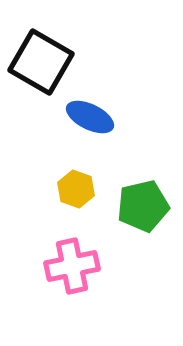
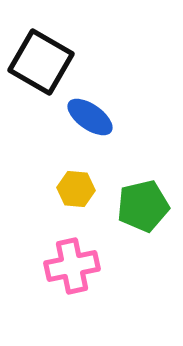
blue ellipse: rotated 9 degrees clockwise
yellow hexagon: rotated 15 degrees counterclockwise
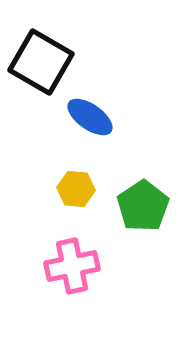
green pentagon: rotated 21 degrees counterclockwise
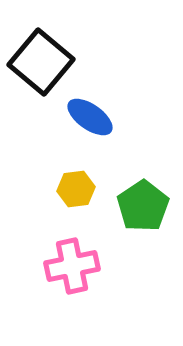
black square: rotated 10 degrees clockwise
yellow hexagon: rotated 12 degrees counterclockwise
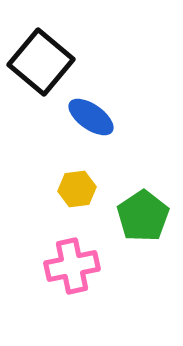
blue ellipse: moved 1 px right
yellow hexagon: moved 1 px right
green pentagon: moved 10 px down
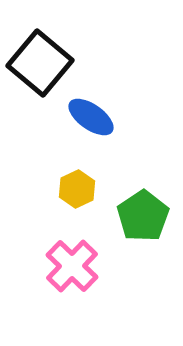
black square: moved 1 px left, 1 px down
yellow hexagon: rotated 18 degrees counterclockwise
pink cross: rotated 34 degrees counterclockwise
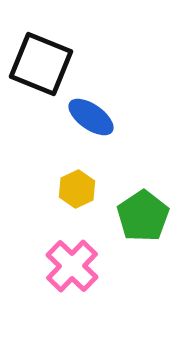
black square: moved 1 px right, 1 px down; rotated 18 degrees counterclockwise
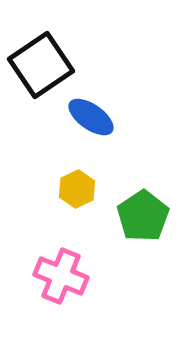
black square: moved 1 px down; rotated 34 degrees clockwise
pink cross: moved 11 px left, 10 px down; rotated 22 degrees counterclockwise
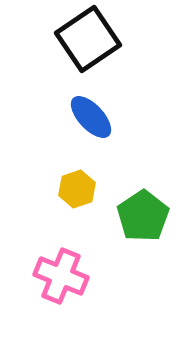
black square: moved 47 px right, 26 px up
blue ellipse: rotated 12 degrees clockwise
yellow hexagon: rotated 6 degrees clockwise
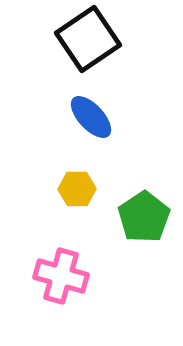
yellow hexagon: rotated 18 degrees clockwise
green pentagon: moved 1 px right, 1 px down
pink cross: rotated 6 degrees counterclockwise
